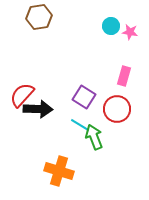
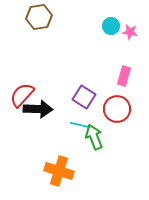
cyan line: rotated 18 degrees counterclockwise
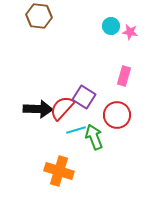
brown hexagon: moved 1 px up; rotated 15 degrees clockwise
red semicircle: moved 40 px right, 13 px down
red circle: moved 6 px down
cyan line: moved 4 px left, 5 px down; rotated 30 degrees counterclockwise
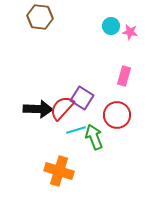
brown hexagon: moved 1 px right, 1 px down
purple square: moved 2 px left, 1 px down
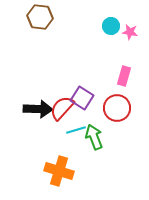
red circle: moved 7 px up
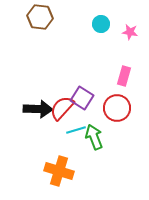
cyan circle: moved 10 px left, 2 px up
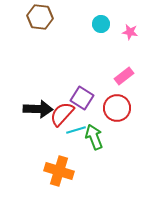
pink rectangle: rotated 36 degrees clockwise
red semicircle: moved 6 px down
